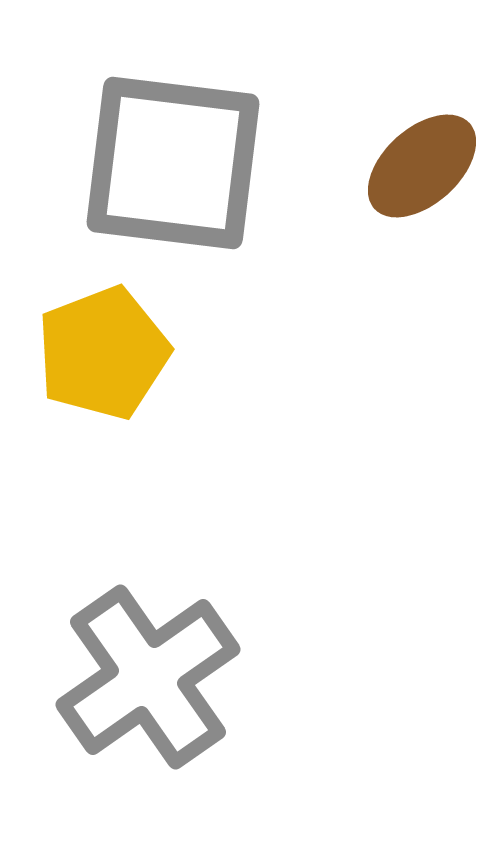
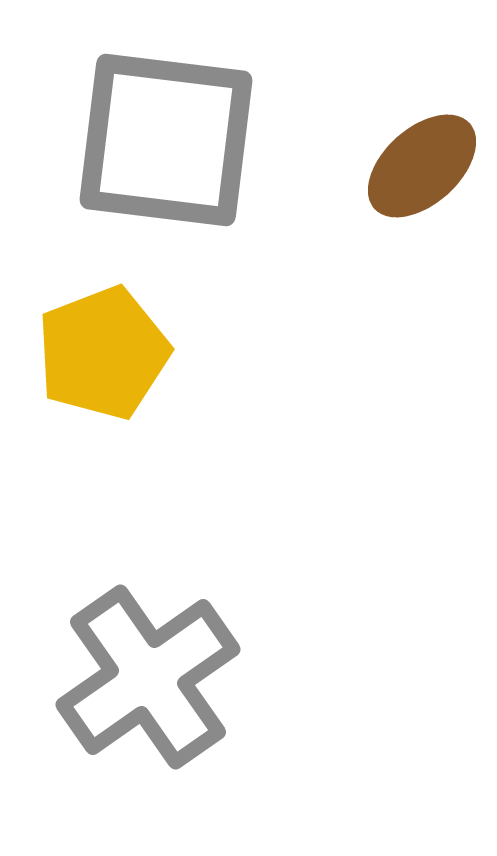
gray square: moved 7 px left, 23 px up
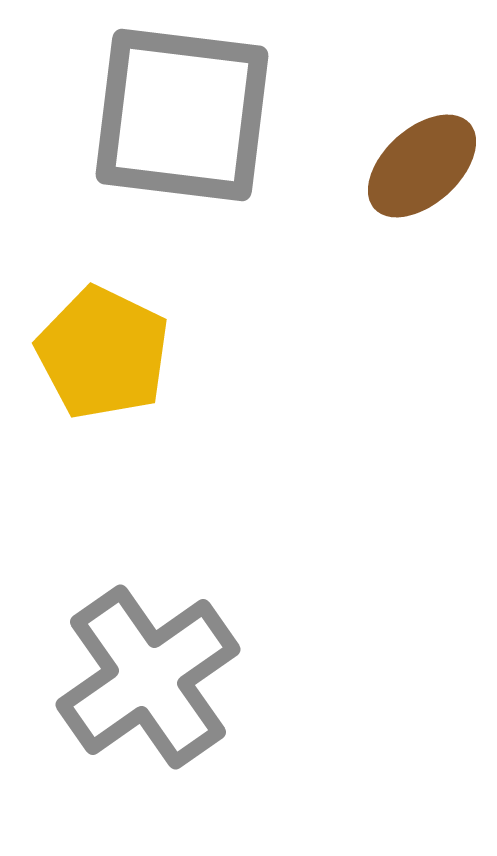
gray square: moved 16 px right, 25 px up
yellow pentagon: rotated 25 degrees counterclockwise
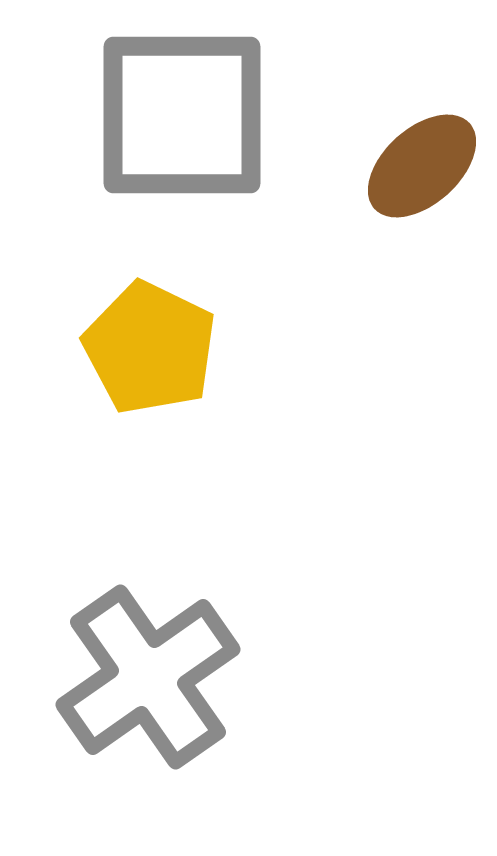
gray square: rotated 7 degrees counterclockwise
yellow pentagon: moved 47 px right, 5 px up
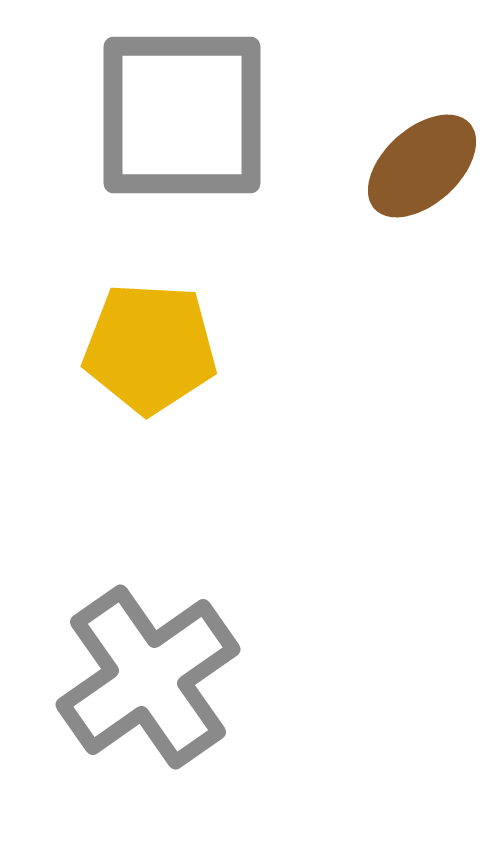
yellow pentagon: rotated 23 degrees counterclockwise
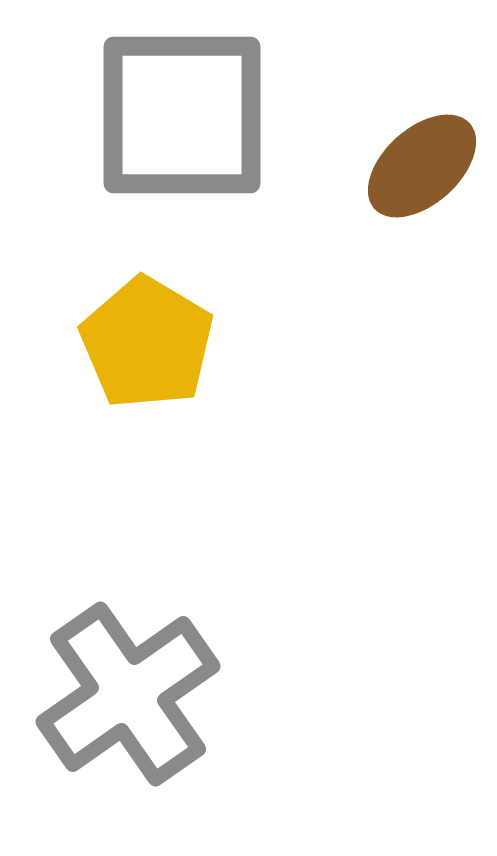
yellow pentagon: moved 3 px left, 5 px up; rotated 28 degrees clockwise
gray cross: moved 20 px left, 17 px down
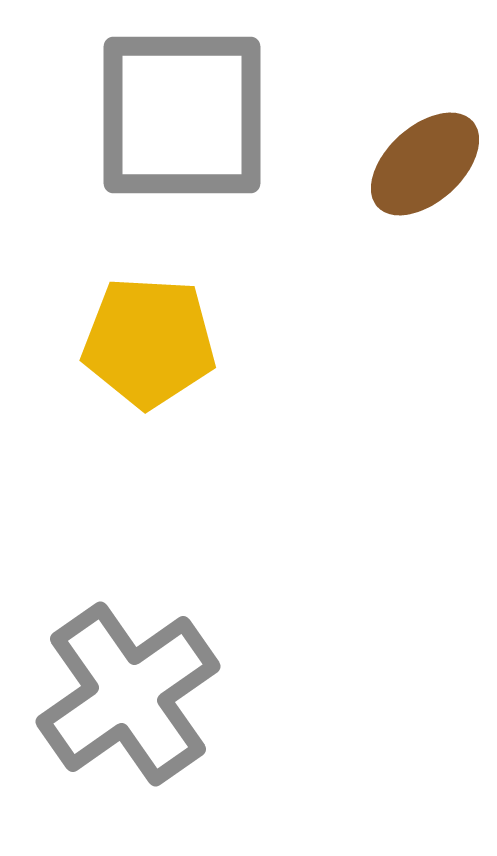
brown ellipse: moved 3 px right, 2 px up
yellow pentagon: moved 2 px right, 1 px up; rotated 28 degrees counterclockwise
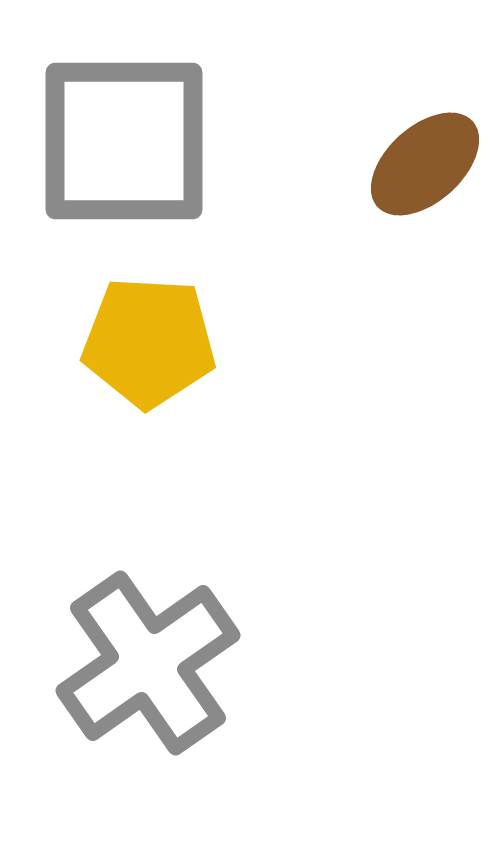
gray square: moved 58 px left, 26 px down
gray cross: moved 20 px right, 31 px up
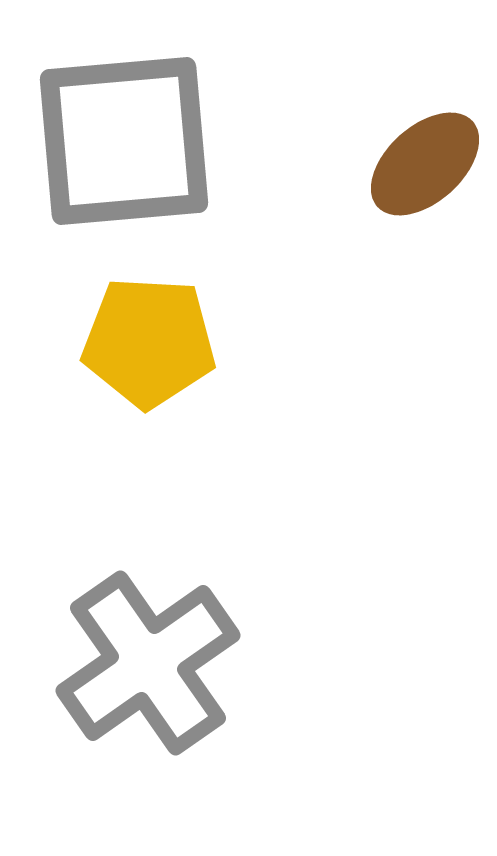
gray square: rotated 5 degrees counterclockwise
